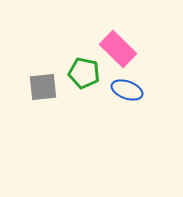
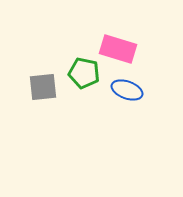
pink rectangle: rotated 27 degrees counterclockwise
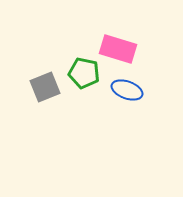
gray square: moved 2 px right; rotated 16 degrees counterclockwise
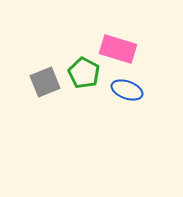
green pentagon: rotated 16 degrees clockwise
gray square: moved 5 px up
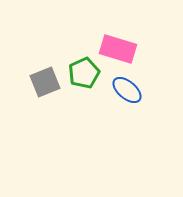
green pentagon: rotated 20 degrees clockwise
blue ellipse: rotated 20 degrees clockwise
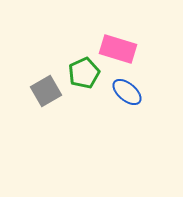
gray square: moved 1 px right, 9 px down; rotated 8 degrees counterclockwise
blue ellipse: moved 2 px down
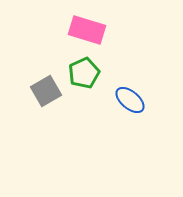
pink rectangle: moved 31 px left, 19 px up
blue ellipse: moved 3 px right, 8 px down
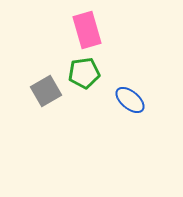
pink rectangle: rotated 57 degrees clockwise
green pentagon: rotated 16 degrees clockwise
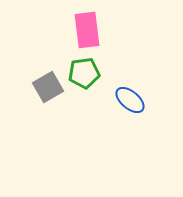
pink rectangle: rotated 9 degrees clockwise
gray square: moved 2 px right, 4 px up
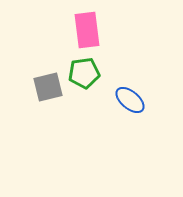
gray square: rotated 16 degrees clockwise
